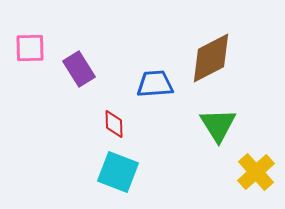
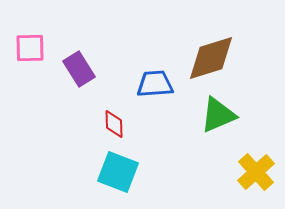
brown diamond: rotated 10 degrees clockwise
green triangle: moved 10 px up; rotated 39 degrees clockwise
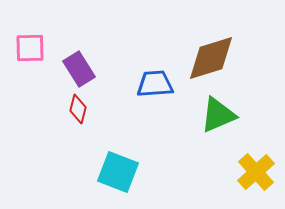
red diamond: moved 36 px left, 15 px up; rotated 16 degrees clockwise
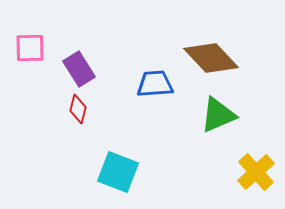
brown diamond: rotated 64 degrees clockwise
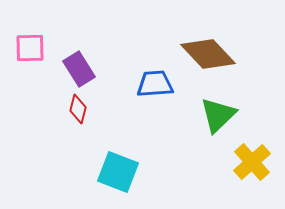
brown diamond: moved 3 px left, 4 px up
green triangle: rotated 21 degrees counterclockwise
yellow cross: moved 4 px left, 10 px up
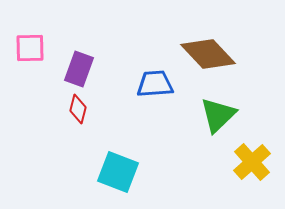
purple rectangle: rotated 52 degrees clockwise
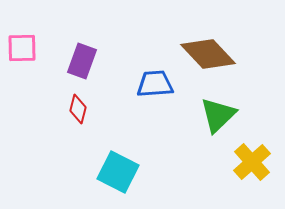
pink square: moved 8 px left
purple rectangle: moved 3 px right, 8 px up
cyan square: rotated 6 degrees clockwise
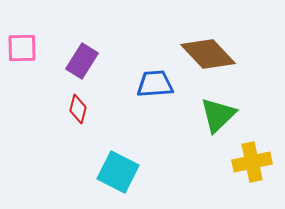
purple rectangle: rotated 12 degrees clockwise
yellow cross: rotated 30 degrees clockwise
